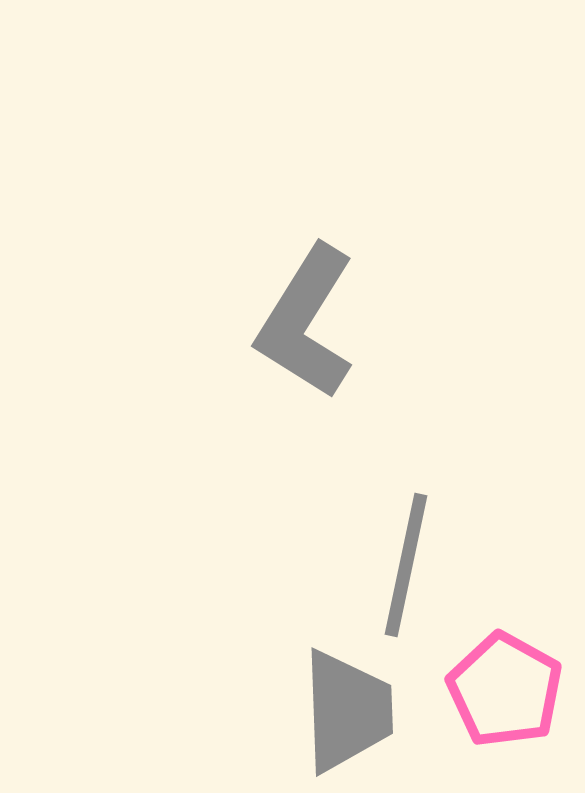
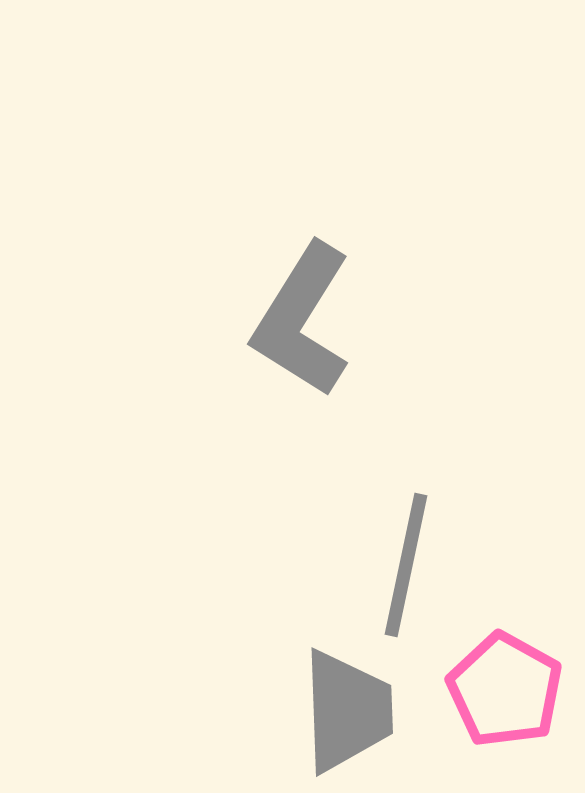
gray L-shape: moved 4 px left, 2 px up
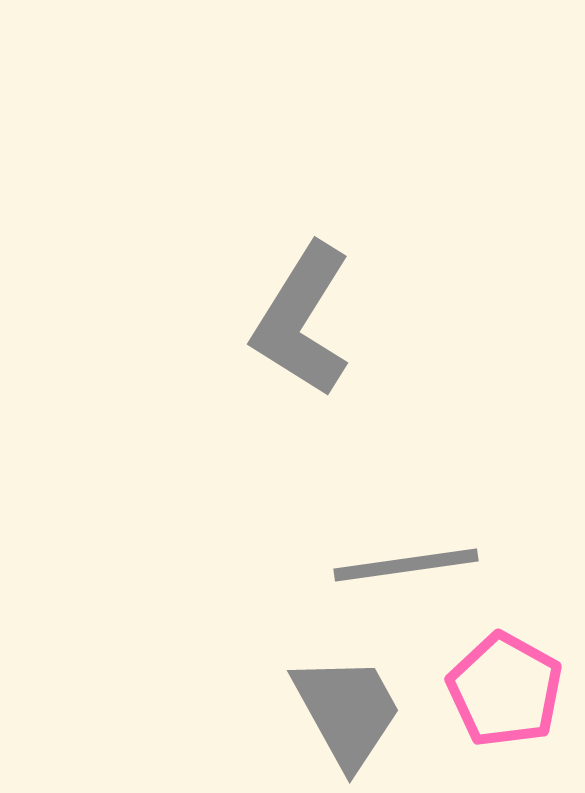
gray line: rotated 70 degrees clockwise
gray trapezoid: rotated 27 degrees counterclockwise
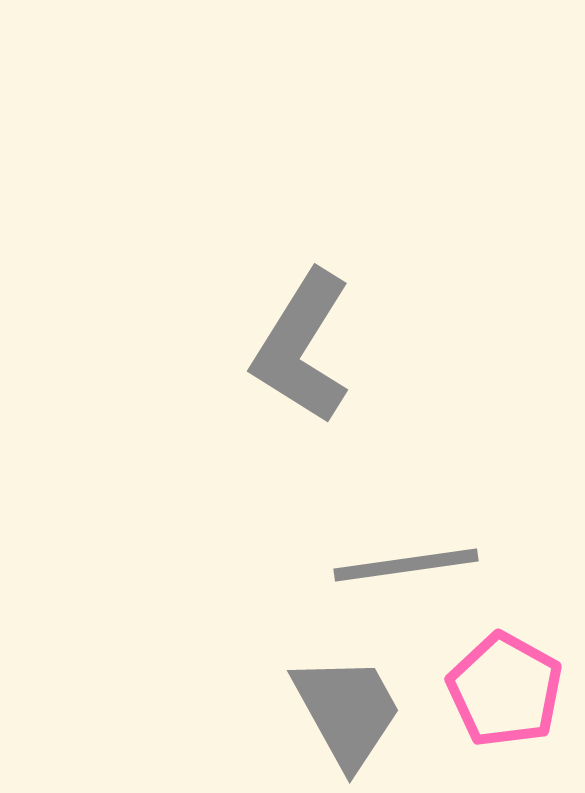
gray L-shape: moved 27 px down
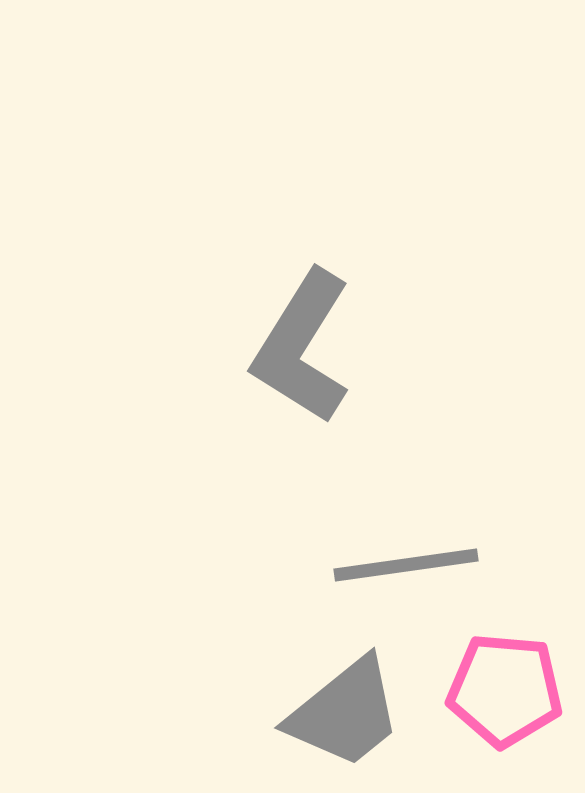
pink pentagon: rotated 24 degrees counterclockwise
gray trapezoid: moved 2 px left, 2 px down; rotated 80 degrees clockwise
